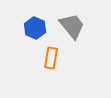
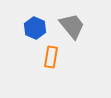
orange rectangle: moved 1 px up
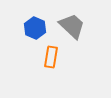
gray trapezoid: rotated 8 degrees counterclockwise
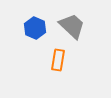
orange rectangle: moved 7 px right, 3 px down
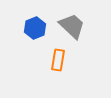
blue hexagon: rotated 15 degrees clockwise
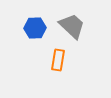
blue hexagon: rotated 20 degrees clockwise
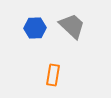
orange rectangle: moved 5 px left, 15 px down
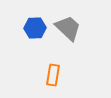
gray trapezoid: moved 4 px left, 2 px down
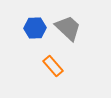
orange rectangle: moved 9 px up; rotated 50 degrees counterclockwise
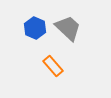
blue hexagon: rotated 25 degrees clockwise
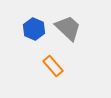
blue hexagon: moved 1 px left, 1 px down
